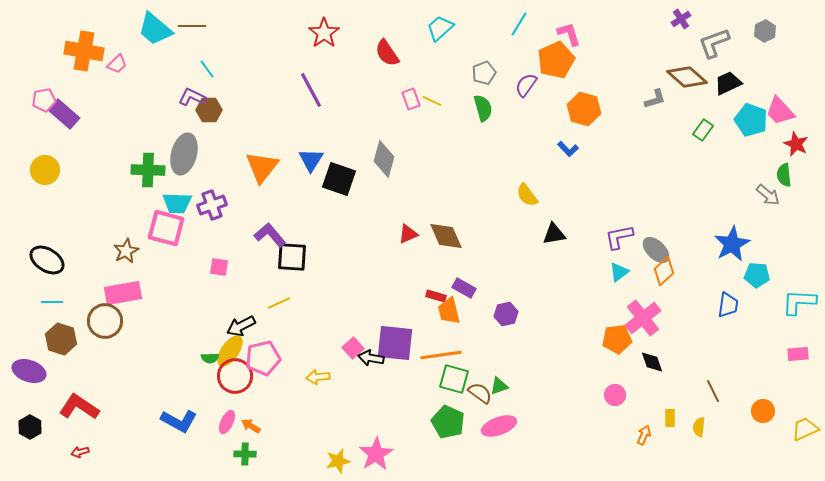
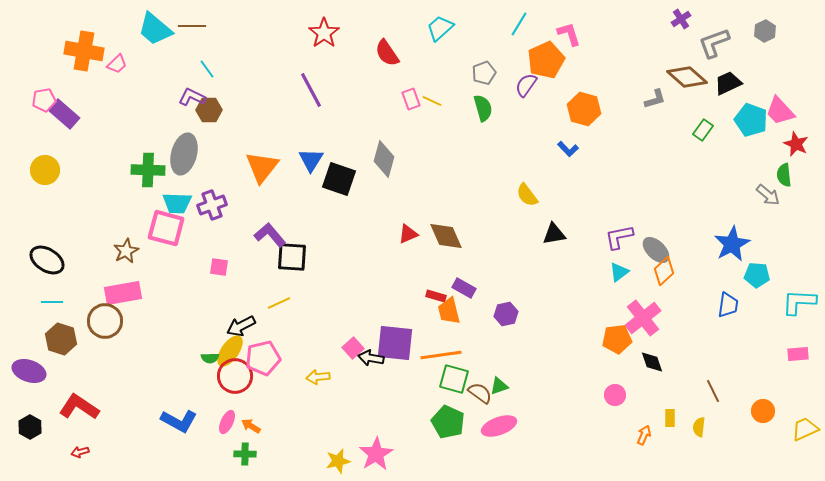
orange pentagon at (556, 60): moved 10 px left
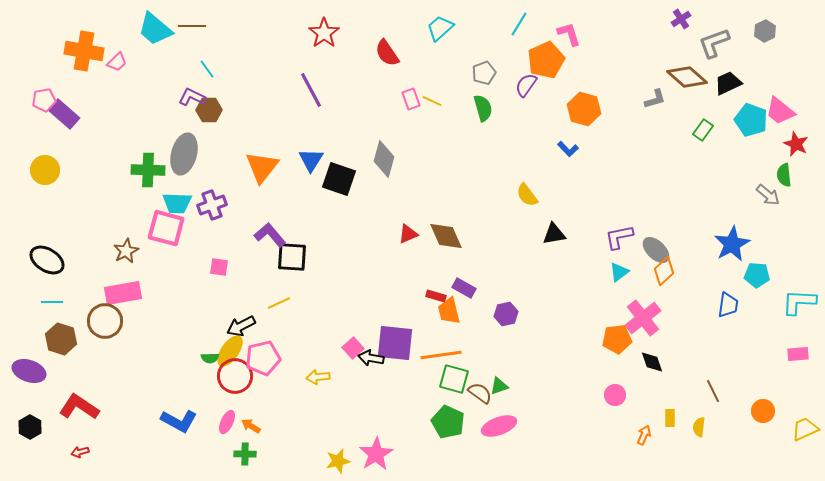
pink trapezoid at (117, 64): moved 2 px up
pink trapezoid at (780, 111): rotated 8 degrees counterclockwise
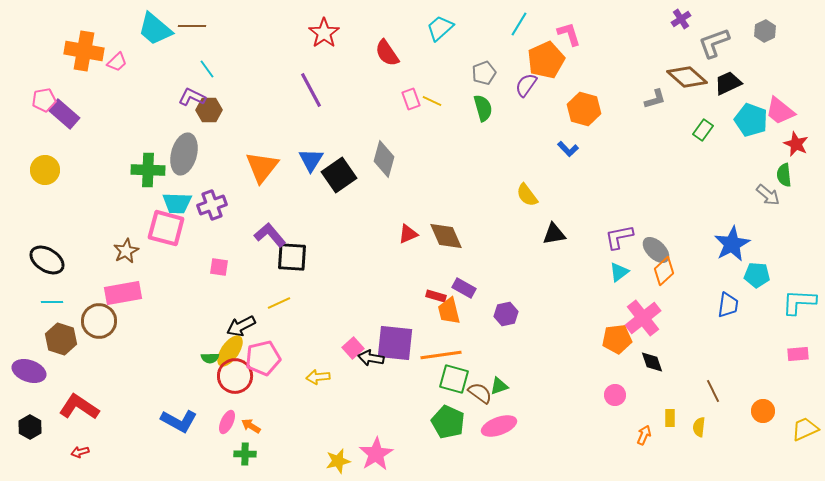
black square at (339, 179): moved 4 px up; rotated 36 degrees clockwise
brown circle at (105, 321): moved 6 px left
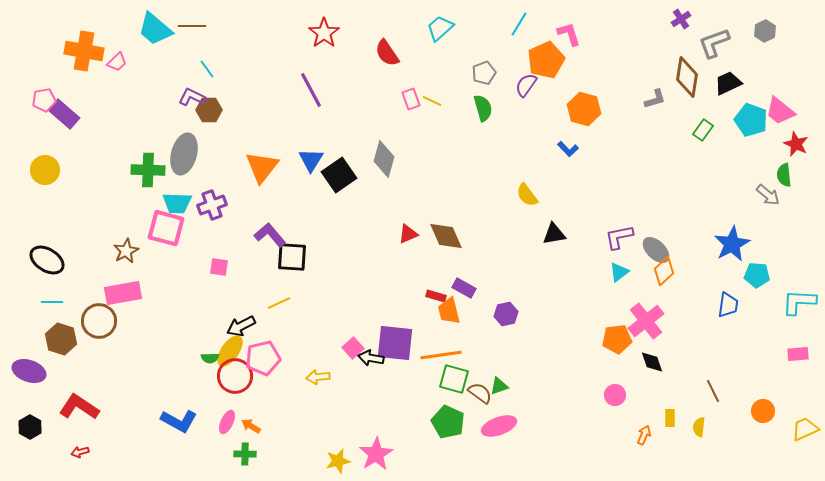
brown diamond at (687, 77): rotated 57 degrees clockwise
pink cross at (643, 318): moved 3 px right, 3 px down
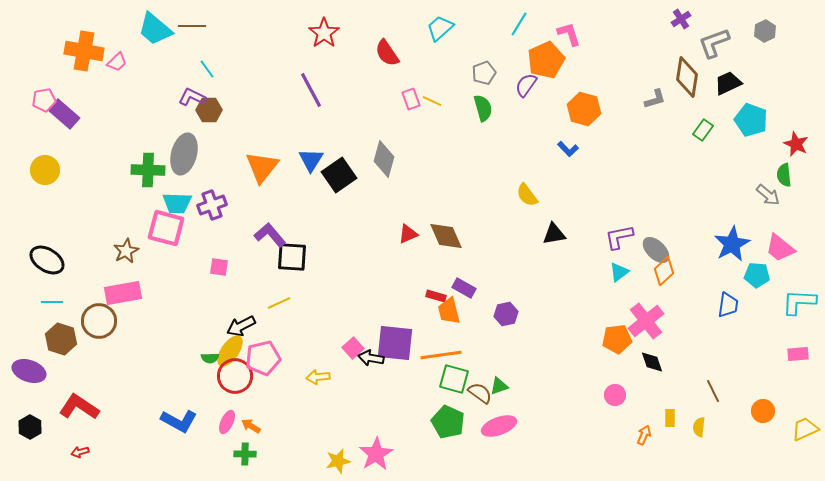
pink trapezoid at (780, 111): moved 137 px down
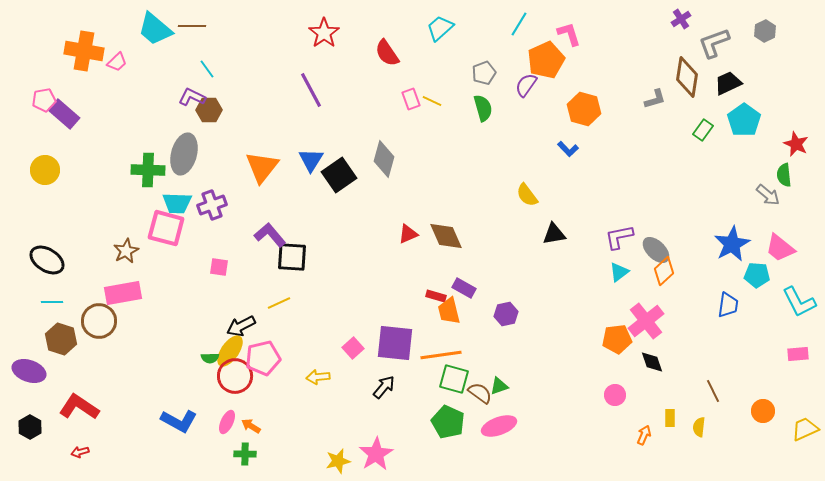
cyan pentagon at (751, 120): moved 7 px left; rotated 16 degrees clockwise
cyan L-shape at (799, 302): rotated 120 degrees counterclockwise
black arrow at (371, 358): moved 13 px right, 29 px down; rotated 120 degrees clockwise
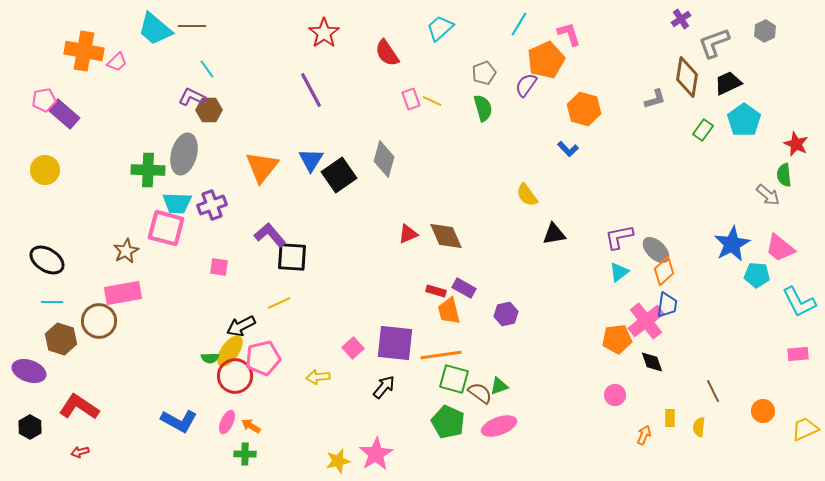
red rectangle at (436, 296): moved 5 px up
blue trapezoid at (728, 305): moved 61 px left
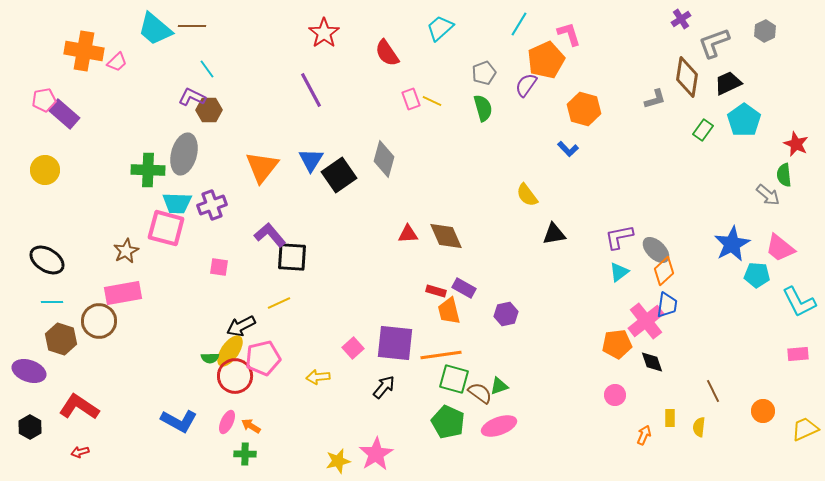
red triangle at (408, 234): rotated 20 degrees clockwise
orange pentagon at (617, 339): moved 5 px down
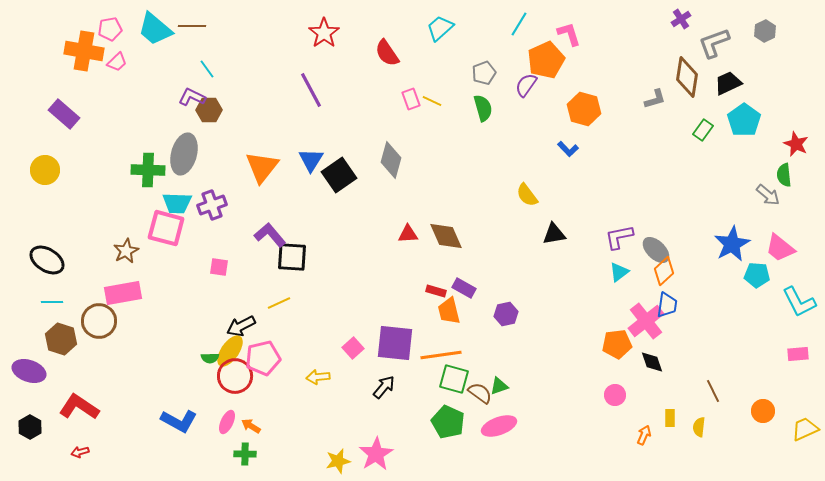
pink pentagon at (44, 100): moved 66 px right, 71 px up
gray diamond at (384, 159): moved 7 px right, 1 px down
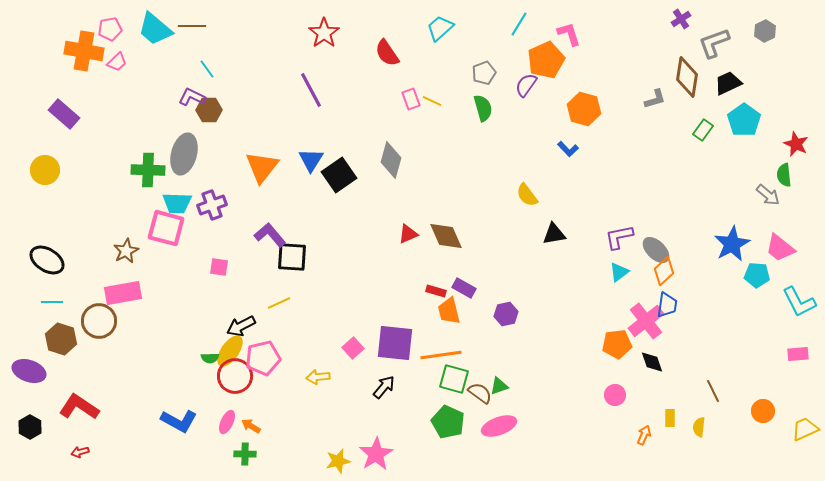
red triangle at (408, 234): rotated 20 degrees counterclockwise
